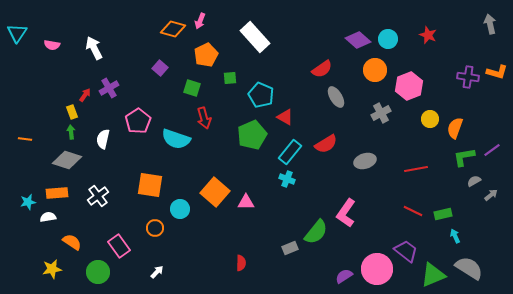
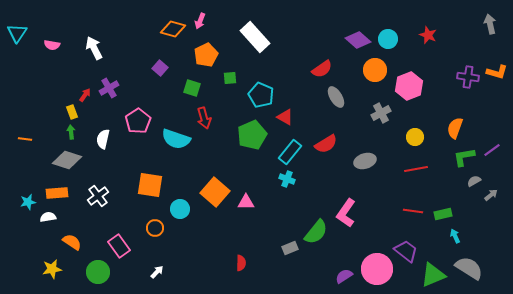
yellow circle at (430, 119): moved 15 px left, 18 px down
red line at (413, 211): rotated 18 degrees counterclockwise
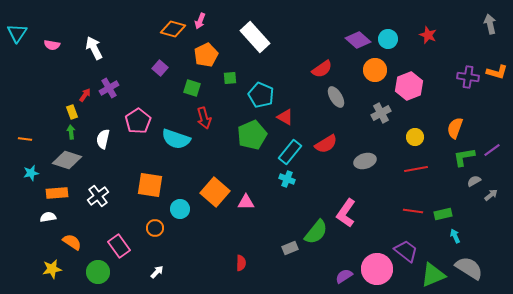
cyan star at (28, 202): moved 3 px right, 29 px up
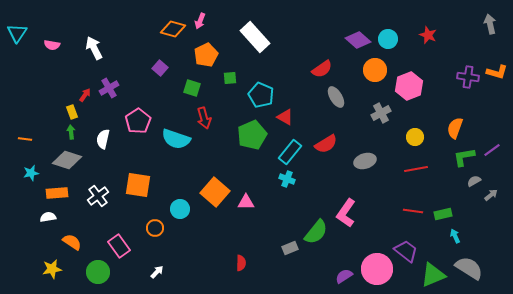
orange square at (150, 185): moved 12 px left
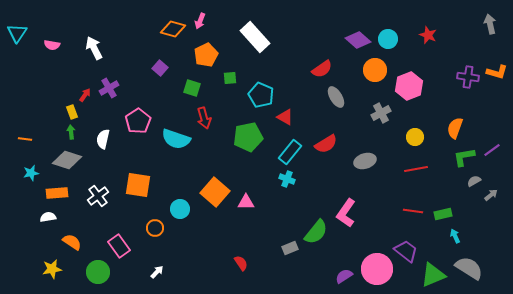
green pentagon at (252, 135): moved 4 px left, 2 px down; rotated 12 degrees clockwise
red semicircle at (241, 263): rotated 35 degrees counterclockwise
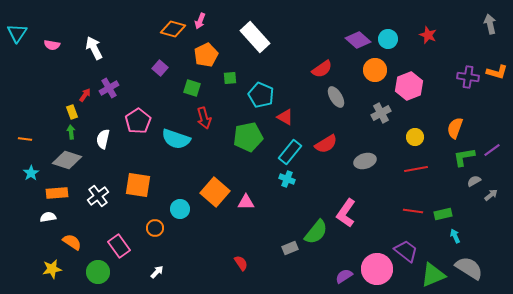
cyan star at (31, 173): rotated 21 degrees counterclockwise
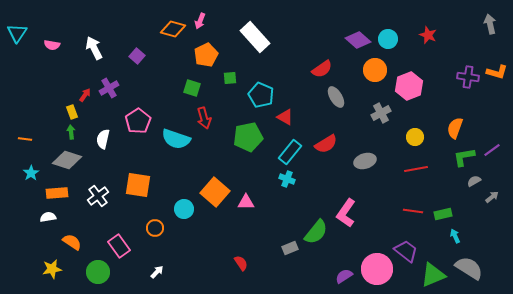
purple square at (160, 68): moved 23 px left, 12 px up
gray arrow at (491, 195): moved 1 px right, 2 px down
cyan circle at (180, 209): moved 4 px right
